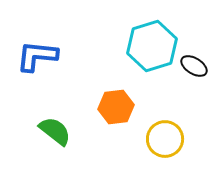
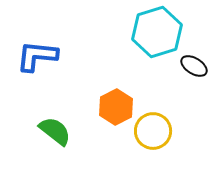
cyan hexagon: moved 5 px right, 14 px up
orange hexagon: rotated 20 degrees counterclockwise
yellow circle: moved 12 px left, 8 px up
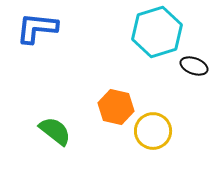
blue L-shape: moved 28 px up
black ellipse: rotated 12 degrees counterclockwise
orange hexagon: rotated 20 degrees counterclockwise
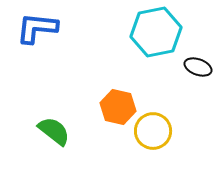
cyan hexagon: moved 1 px left; rotated 6 degrees clockwise
black ellipse: moved 4 px right, 1 px down
orange hexagon: moved 2 px right
green semicircle: moved 1 px left
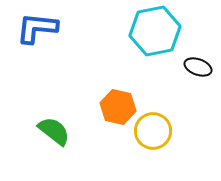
cyan hexagon: moved 1 px left, 1 px up
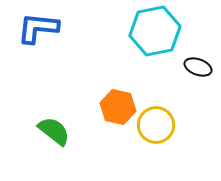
blue L-shape: moved 1 px right
yellow circle: moved 3 px right, 6 px up
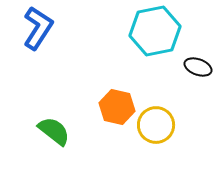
blue L-shape: rotated 117 degrees clockwise
orange hexagon: moved 1 px left
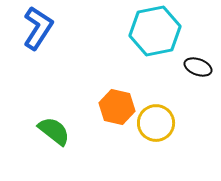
yellow circle: moved 2 px up
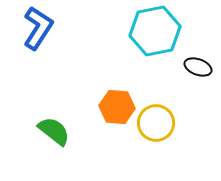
orange hexagon: rotated 8 degrees counterclockwise
